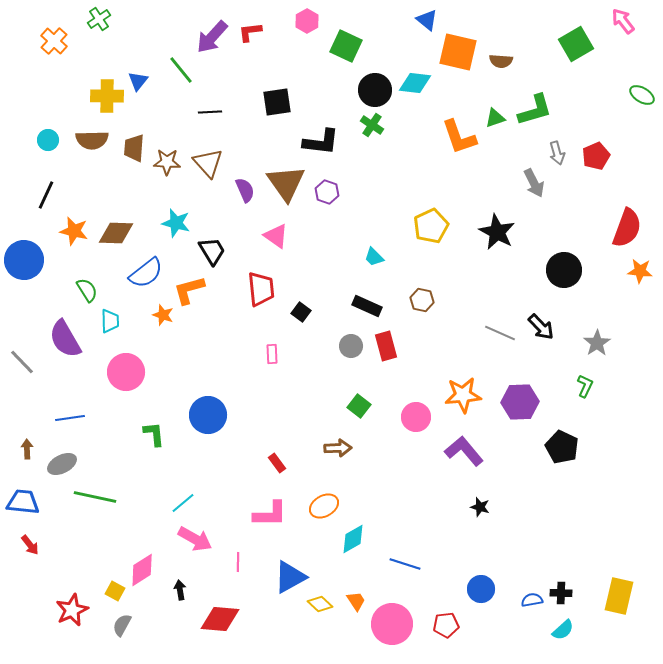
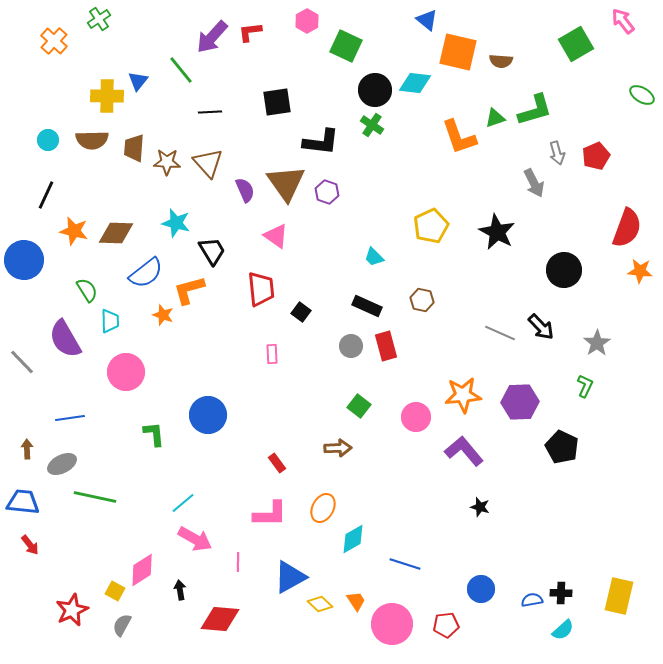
orange ellipse at (324, 506): moved 1 px left, 2 px down; rotated 32 degrees counterclockwise
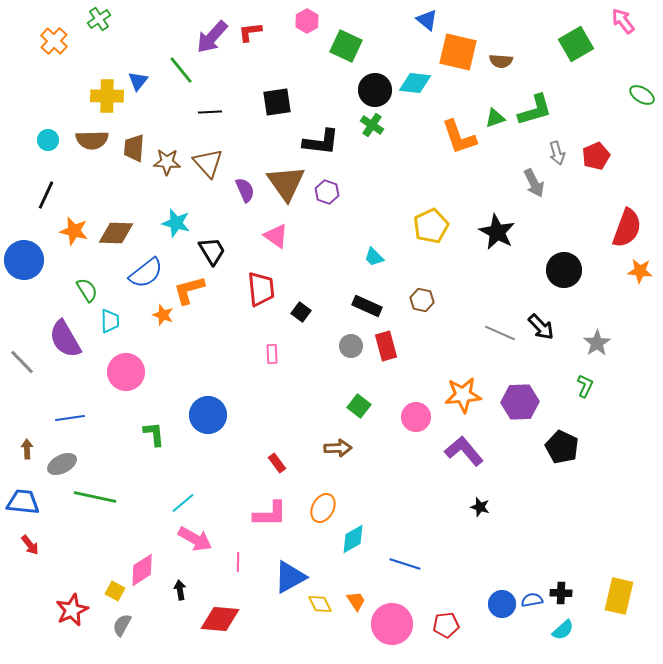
blue circle at (481, 589): moved 21 px right, 15 px down
yellow diamond at (320, 604): rotated 20 degrees clockwise
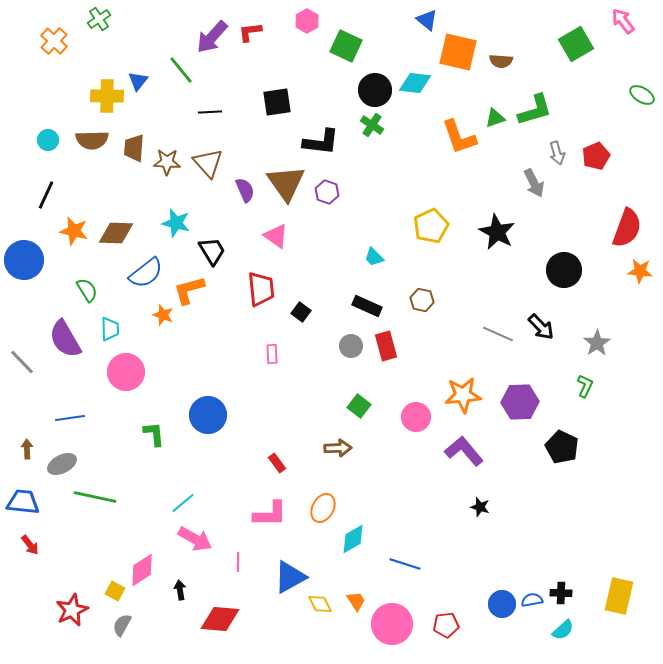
cyan trapezoid at (110, 321): moved 8 px down
gray line at (500, 333): moved 2 px left, 1 px down
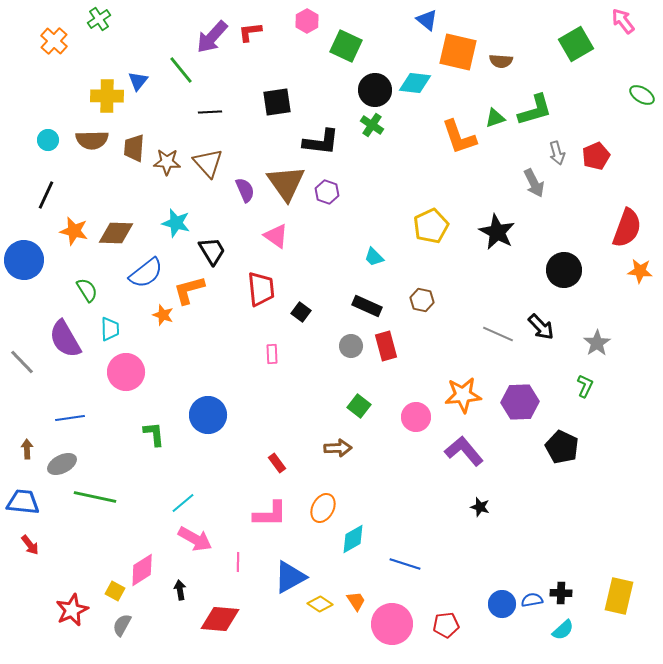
yellow diamond at (320, 604): rotated 30 degrees counterclockwise
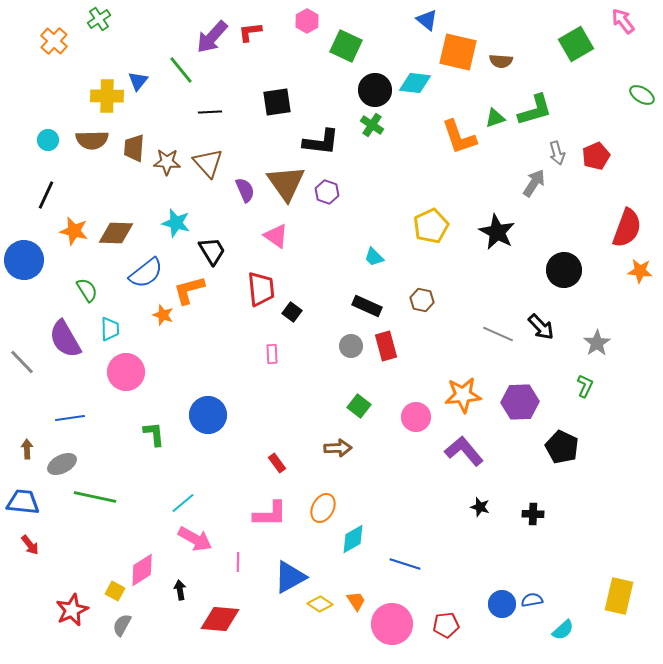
gray arrow at (534, 183): rotated 120 degrees counterclockwise
black square at (301, 312): moved 9 px left
black cross at (561, 593): moved 28 px left, 79 px up
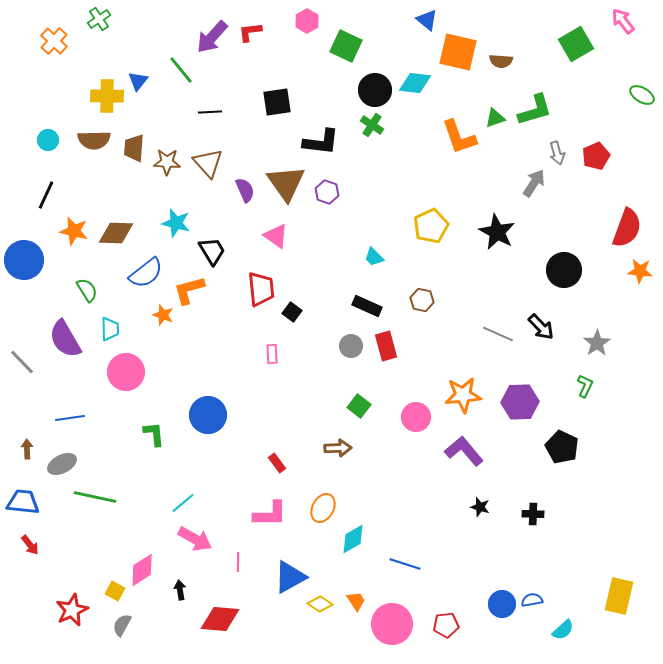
brown semicircle at (92, 140): moved 2 px right
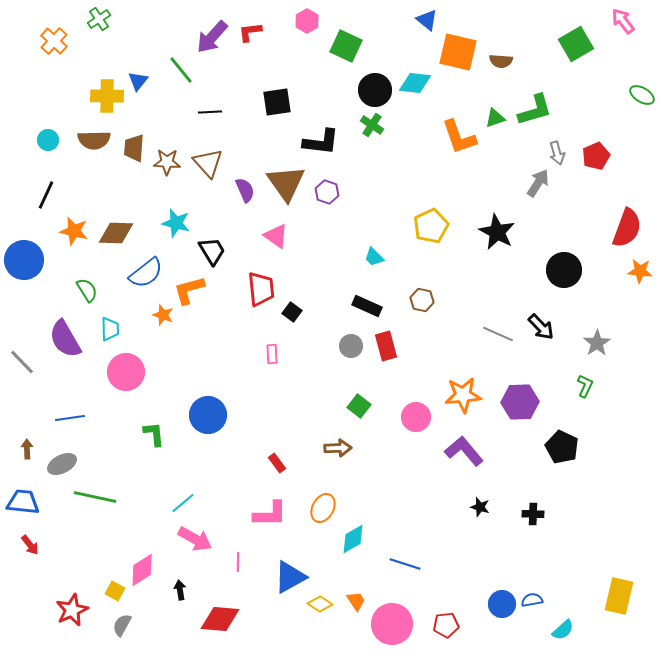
gray arrow at (534, 183): moved 4 px right
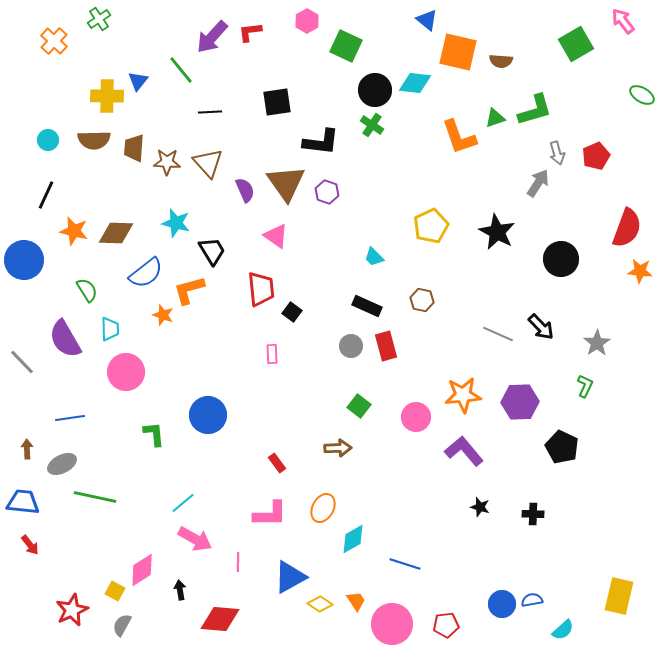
black circle at (564, 270): moved 3 px left, 11 px up
